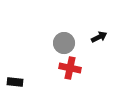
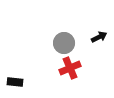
red cross: rotated 35 degrees counterclockwise
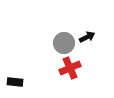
black arrow: moved 12 px left
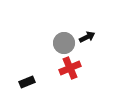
black rectangle: moved 12 px right; rotated 28 degrees counterclockwise
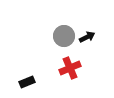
gray circle: moved 7 px up
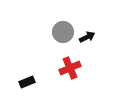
gray circle: moved 1 px left, 4 px up
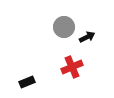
gray circle: moved 1 px right, 5 px up
red cross: moved 2 px right, 1 px up
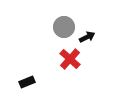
red cross: moved 2 px left, 8 px up; rotated 25 degrees counterclockwise
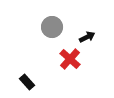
gray circle: moved 12 px left
black rectangle: rotated 70 degrees clockwise
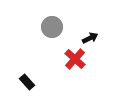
black arrow: moved 3 px right, 1 px down
red cross: moved 5 px right
